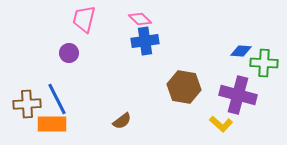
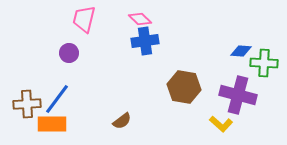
blue line: rotated 64 degrees clockwise
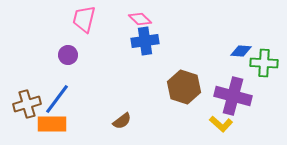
purple circle: moved 1 px left, 2 px down
brown hexagon: rotated 8 degrees clockwise
purple cross: moved 5 px left, 1 px down
brown cross: rotated 12 degrees counterclockwise
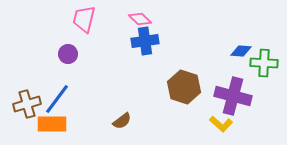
purple circle: moved 1 px up
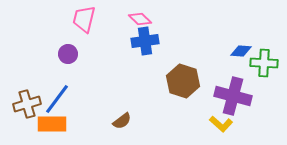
brown hexagon: moved 1 px left, 6 px up
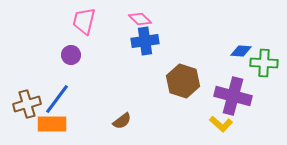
pink trapezoid: moved 2 px down
purple circle: moved 3 px right, 1 px down
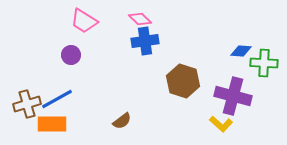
pink trapezoid: rotated 72 degrees counterclockwise
blue line: rotated 24 degrees clockwise
